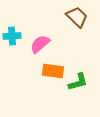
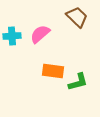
pink semicircle: moved 10 px up
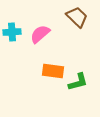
cyan cross: moved 4 px up
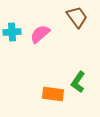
brown trapezoid: rotated 10 degrees clockwise
orange rectangle: moved 23 px down
green L-shape: rotated 140 degrees clockwise
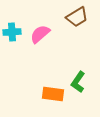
brown trapezoid: rotated 95 degrees clockwise
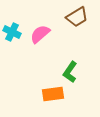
cyan cross: rotated 30 degrees clockwise
green L-shape: moved 8 px left, 10 px up
orange rectangle: rotated 15 degrees counterclockwise
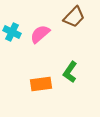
brown trapezoid: moved 3 px left; rotated 15 degrees counterclockwise
orange rectangle: moved 12 px left, 10 px up
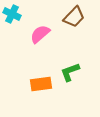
cyan cross: moved 18 px up
green L-shape: rotated 35 degrees clockwise
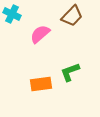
brown trapezoid: moved 2 px left, 1 px up
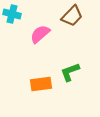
cyan cross: rotated 12 degrees counterclockwise
